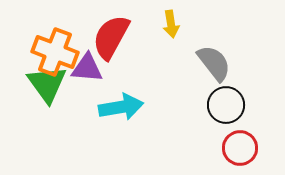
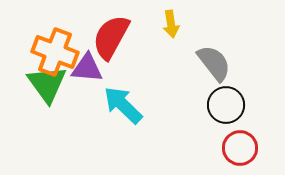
cyan arrow: moved 2 px right, 2 px up; rotated 126 degrees counterclockwise
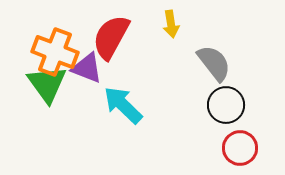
purple triangle: rotated 16 degrees clockwise
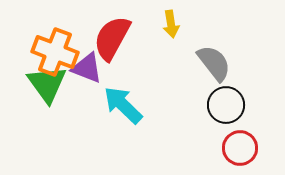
red semicircle: moved 1 px right, 1 px down
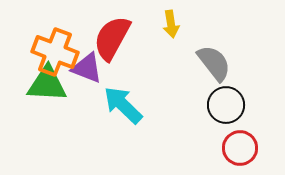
green triangle: rotated 51 degrees counterclockwise
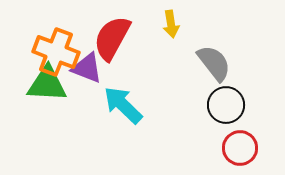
orange cross: moved 1 px right
